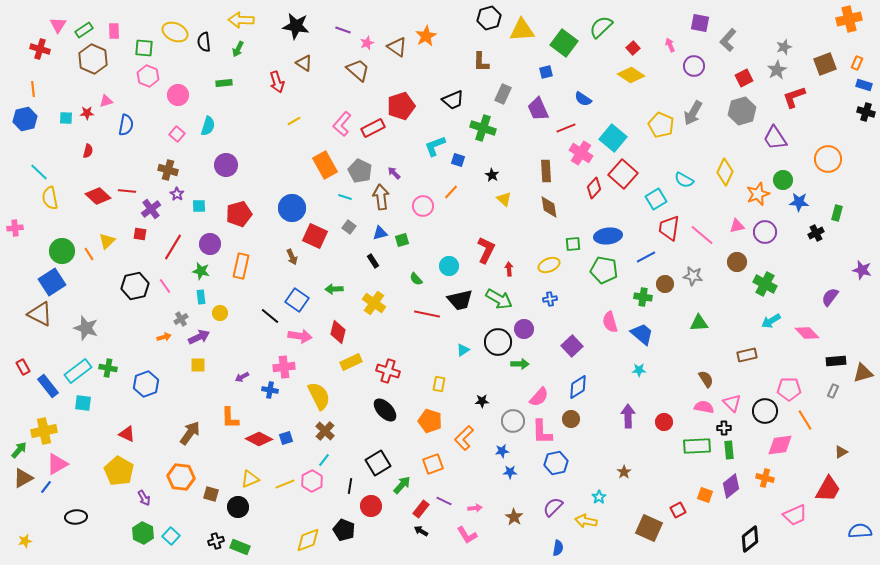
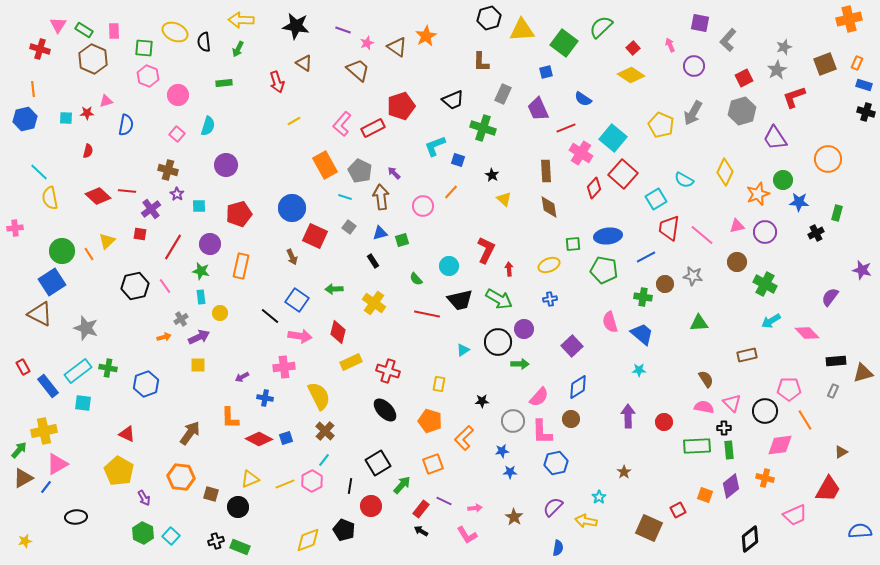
green rectangle at (84, 30): rotated 66 degrees clockwise
blue cross at (270, 390): moved 5 px left, 8 px down
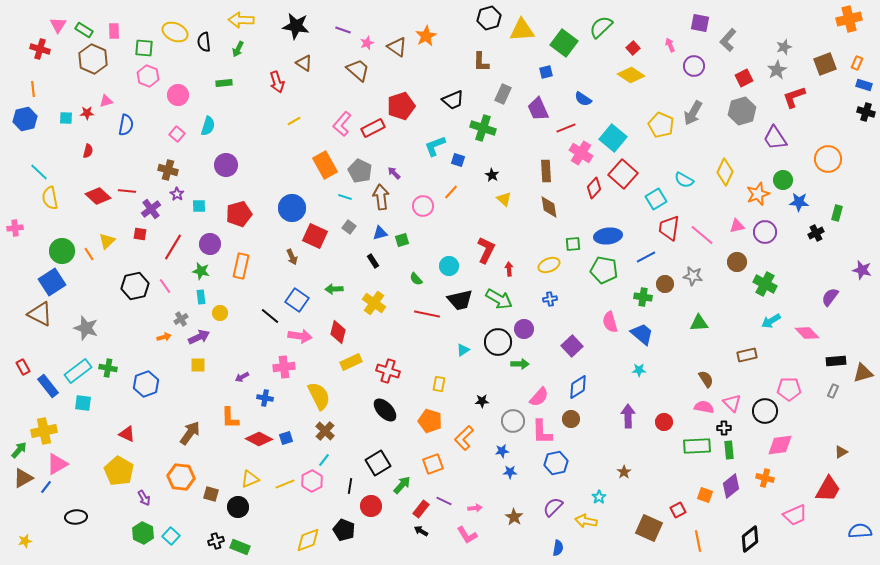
orange line at (805, 420): moved 107 px left, 121 px down; rotated 20 degrees clockwise
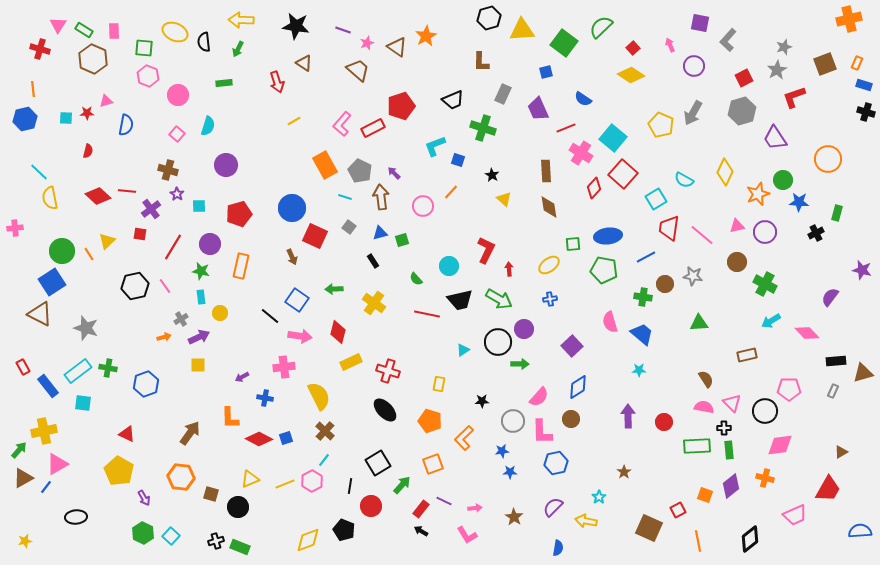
yellow ellipse at (549, 265): rotated 15 degrees counterclockwise
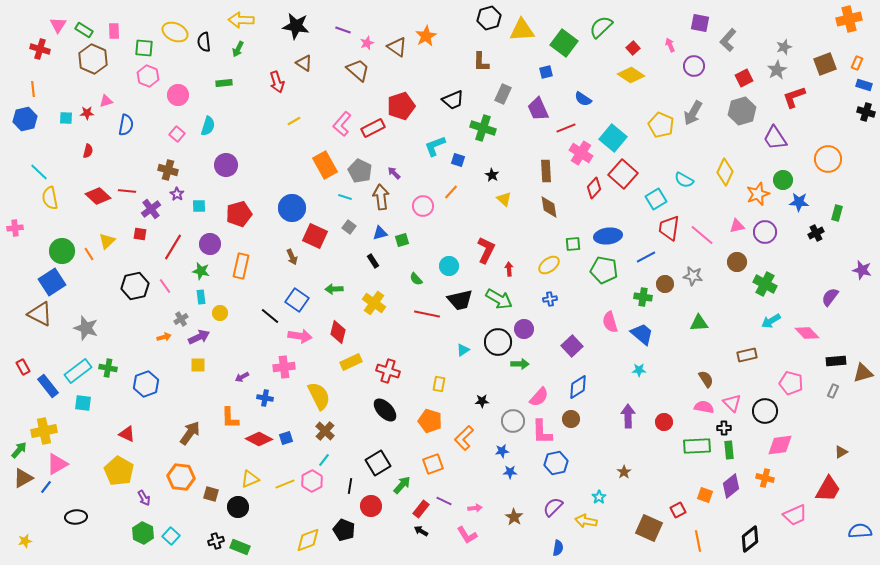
pink pentagon at (789, 389): moved 2 px right, 6 px up; rotated 15 degrees clockwise
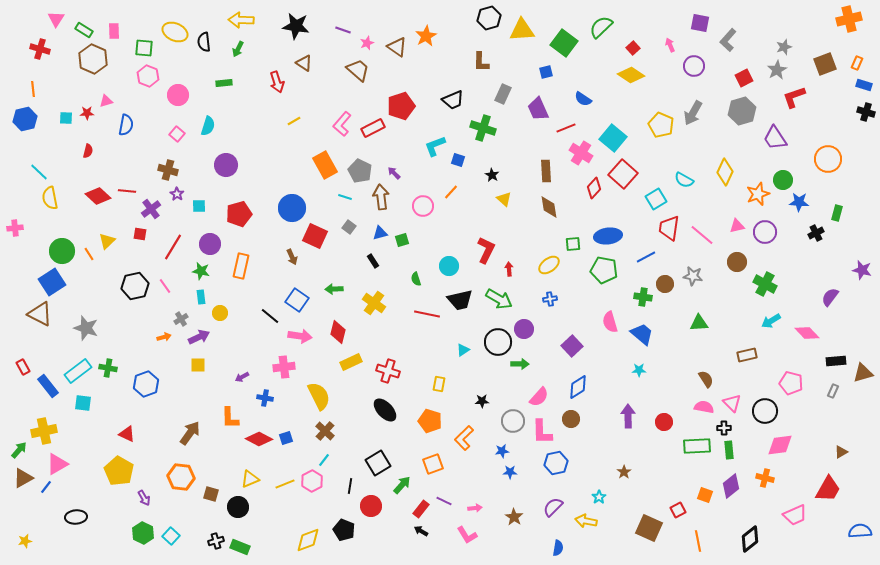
pink triangle at (58, 25): moved 2 px left, 6 px up
green semicircle at (416, 279): rotated 24 degrees clockwise
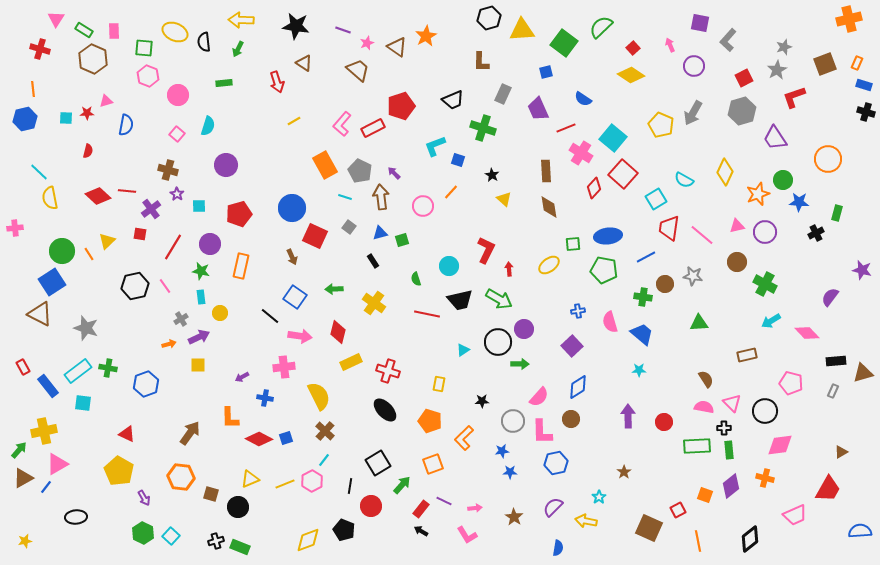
blue cross at (550, 299): moved 28 px right, 12 px down
blue square at (297, 300): moved 2 px left, 3 px up
orange arrow at (164, 337): moved 5 px right, 7 px down
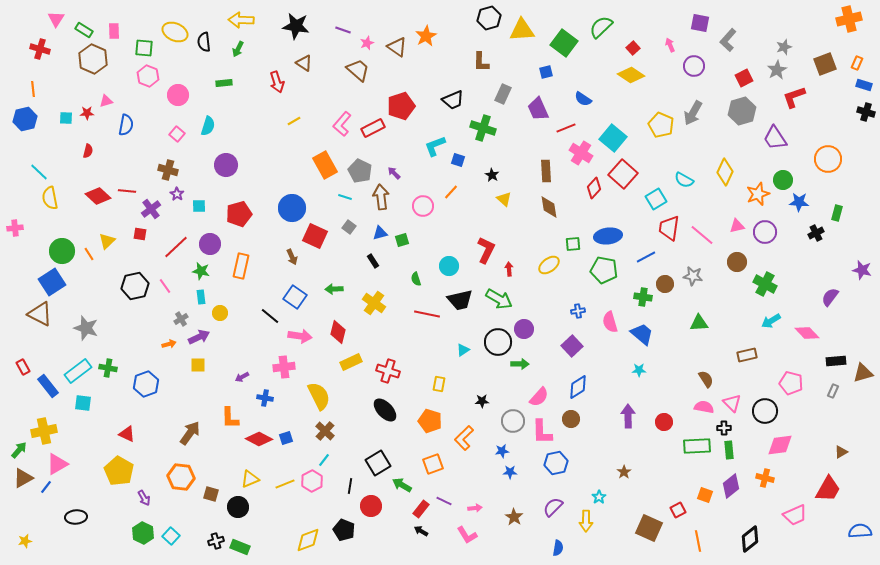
red line at (173, 247): moved 3 px right; rotated 16 degrees clockwise
green arrow at (402, 485): rotated 102 degrees counterclockwise
yellow arrow at (586, 521): rotated 100 degrees counterclockwise
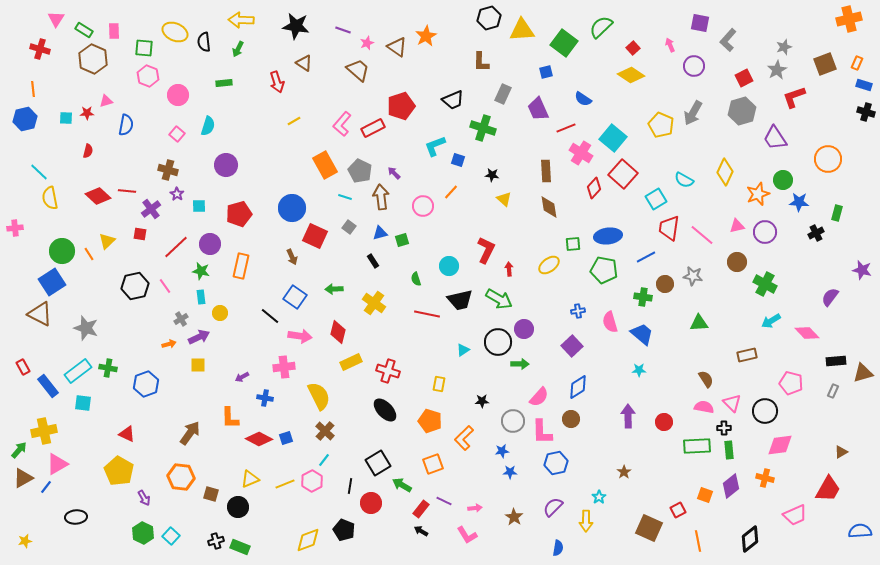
black star at (492, 175): rotated 24 degrees counterclockwise
red circle at (371, 506): moved 3 px up
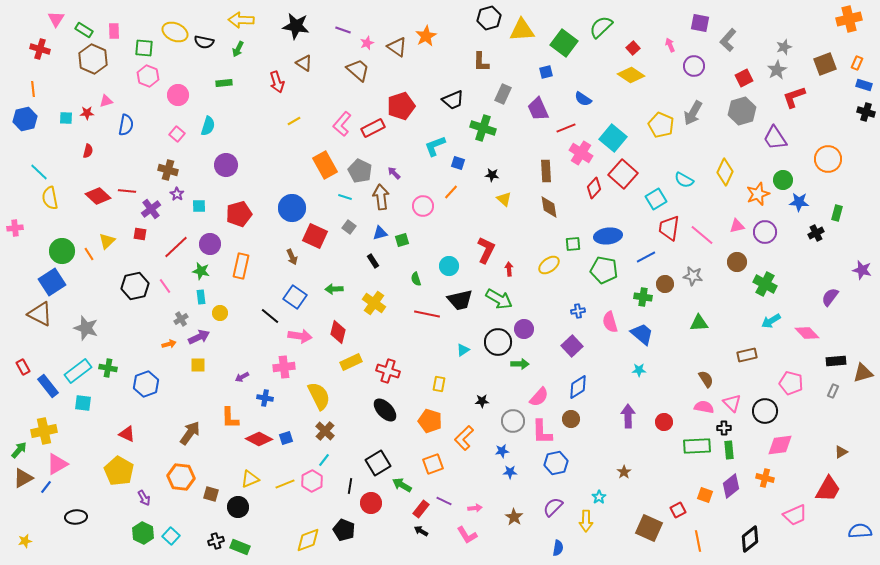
black semicircle at (204, 42): rotated 72 degrees counterclockwise
blue square at (458, 160): moved 3 px down
